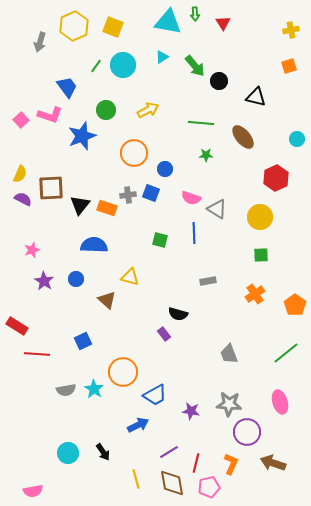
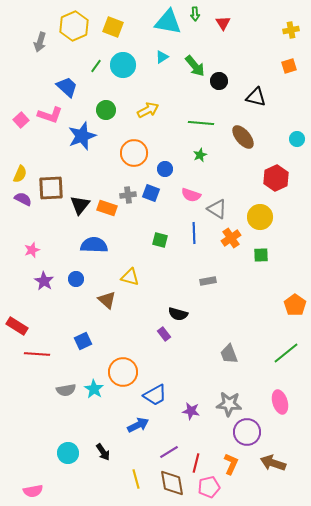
blue trapezoid at (67, 87): rotated 10 degrees counterclockwise
green star at (206, 155): moved 6 px left; rotated 24 degrees counterclockwise
pink semicircle at (191, 198): moved 3 px up
orange cross at (255, 294): moved 24 px left, 56 px up
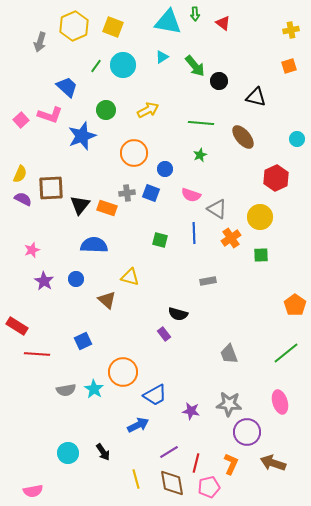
red triangle at (223, 23): rotated 21 degrees counterclockwise
gray cross at (128, 195): moved 1 px left, 2 px up
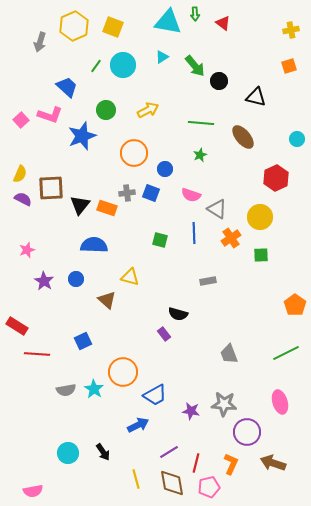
pink star at (32, 250): moved 5 px left
green line at (286, 353): rotated 12 degrees clockwise
gray star at (229, 404): moved 5 px left
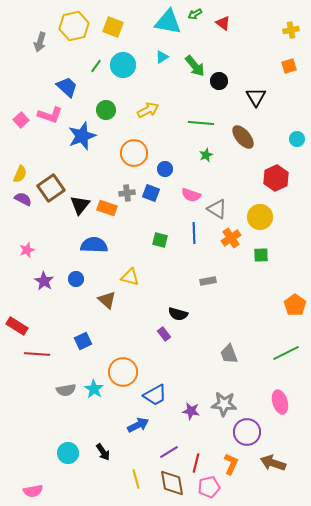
green arrow at (195, 14): rotated 64 degrees clockwise
yellow hexagon at (74, 26): rotated 12 degrees clockwise
black triangle at (256, 97): rotated 45 degrees clockwise
green star at (200, 155): moved 6 px right
brown square at (51, 188): rotated 32 degrees counterclockwise
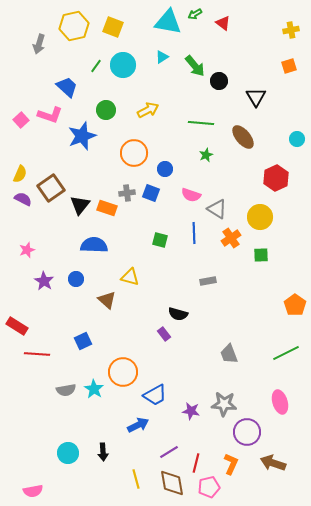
gray arrow at (40, 42): moved 1 px left, 2 px down
black arrow at (103, 452): rotated 30 degrees clockwise
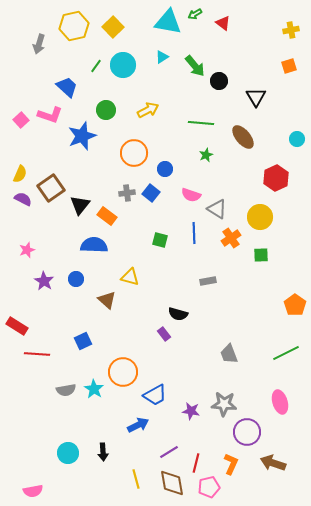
yellow square at (113, 27): rotated 25 degrees clockwise
blue square at (151, 193): rotated 18 degrees clockwise
orange rectangle at (107, 208): moved 8 px down; rotated 18 degrees clockwise
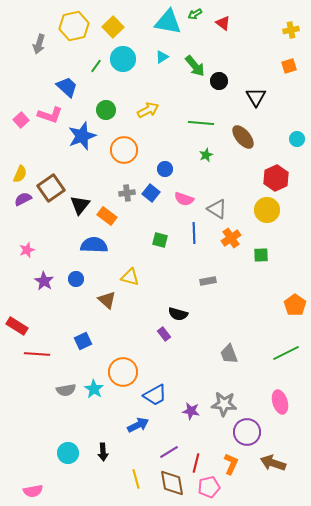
cyan circle at (123, 65): moved 6 px up
orange circle at (134, 153): moved 10 px left, 3 px up
pink semicircle at (191, 195): moved 7 px left, 4 px down
purple semicircle at (23, 199): rotated 54 degrees counterclockwise
yellow circle at (260, 217): moved 7 px right, 7 px up
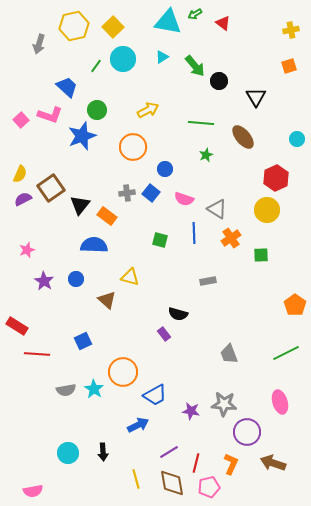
green circle at (106, 110): moved 9 px left
orange circle at (124, 150): moved 9 px right, 3 px up
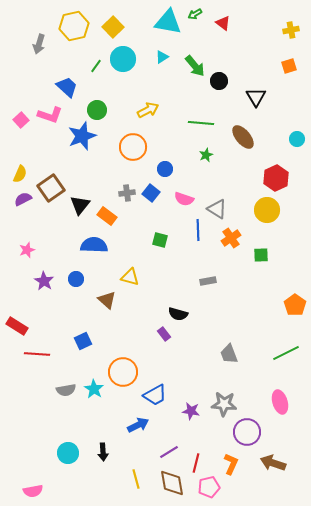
blue line at (194, 233): moved 4 px right, 3 px up
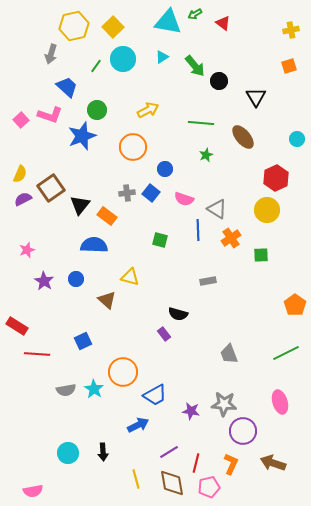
gray arrow at (39, 44): moved 12 px right, 10 px down
purple circle at (247, 432): moved 4 px left, 1 px up
